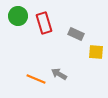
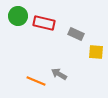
red rectangle: rotated 60 degrees counterclockwise
orange line: moved 2 px down
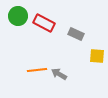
red rectangle: rotated 15 degrees clockwise
yellow square: moved 1 px right, 4 px down
orange line: moved 1 px right, 11 px up; rotated 30 degrees counterclockwise
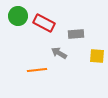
gray rectangle: rotated 28 degrees counterclockwise
gray arrow: moved 21 px up
